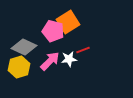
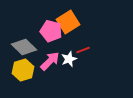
pink pentagon: moved 2 px left
gray diamond: rotated 20 degrees clockwise
white star: rotated 14 degrees counterclockwise
yellow hexagon: moved 4 px right, 3 px down
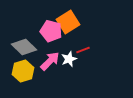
yellow hexagon: moved 1 px down
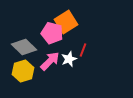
orange square: moved 2 px left
pink pentagon: moved 1 px right, 2 px down
red line: rotated 48 degrees counterclockwise
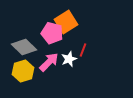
pink arrow: moved 1 px left, 1 px down
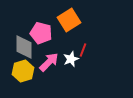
orange square: moved 3 px right, 2 px up
pink pentagon: moved 11 px left
gray diamond: rotated 45 degrees clockwise
white star: moved 2 px right
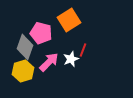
gray diamond: moved 1 px right; rotated 20 degrees clockwise
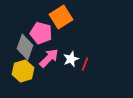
orange square: moved 8 px left, 3 px up
red line: moved 2 px right, 14 px down
pink arrow: moved 4 px up
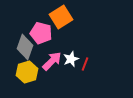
pink arrow: moved 3 px right, 3 px down
yellow hexagon: moved 4 px right, 1 px down
